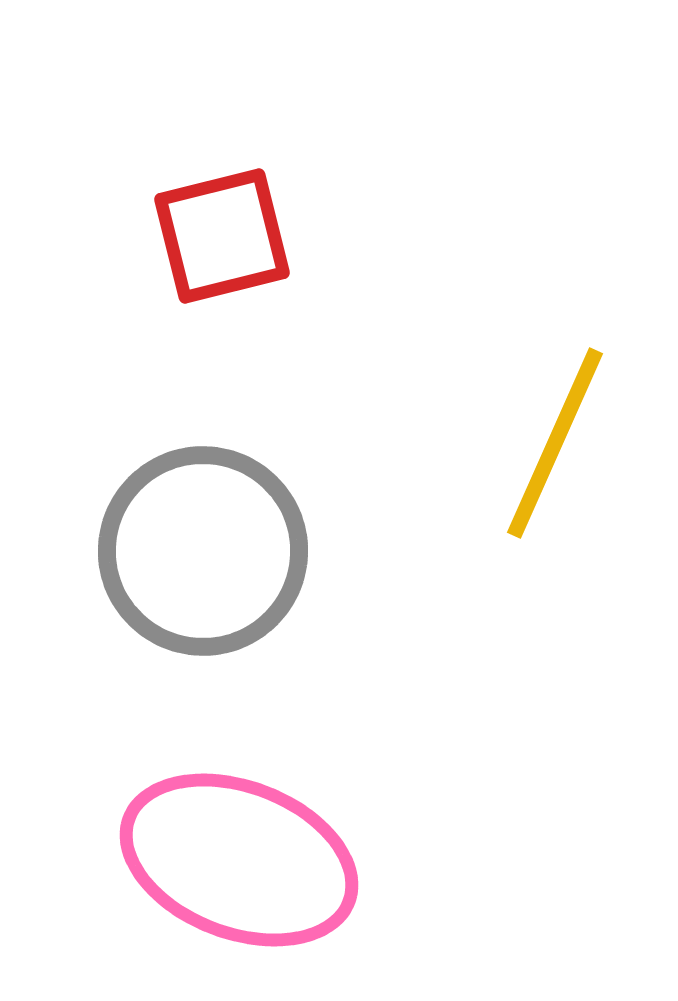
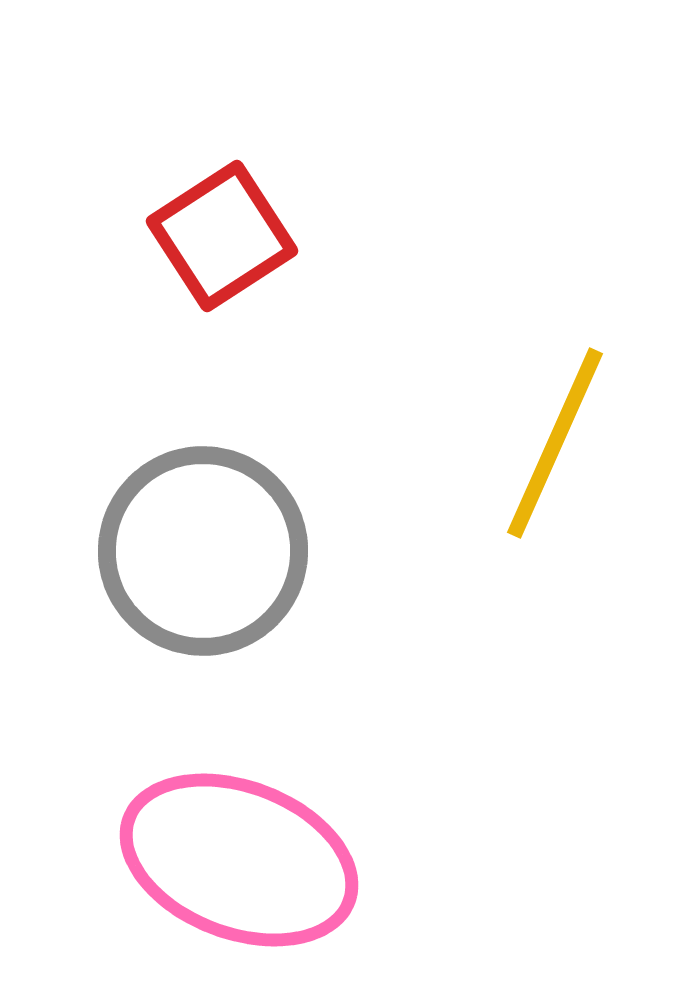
red square: rotated 19 degrees counterclockwise
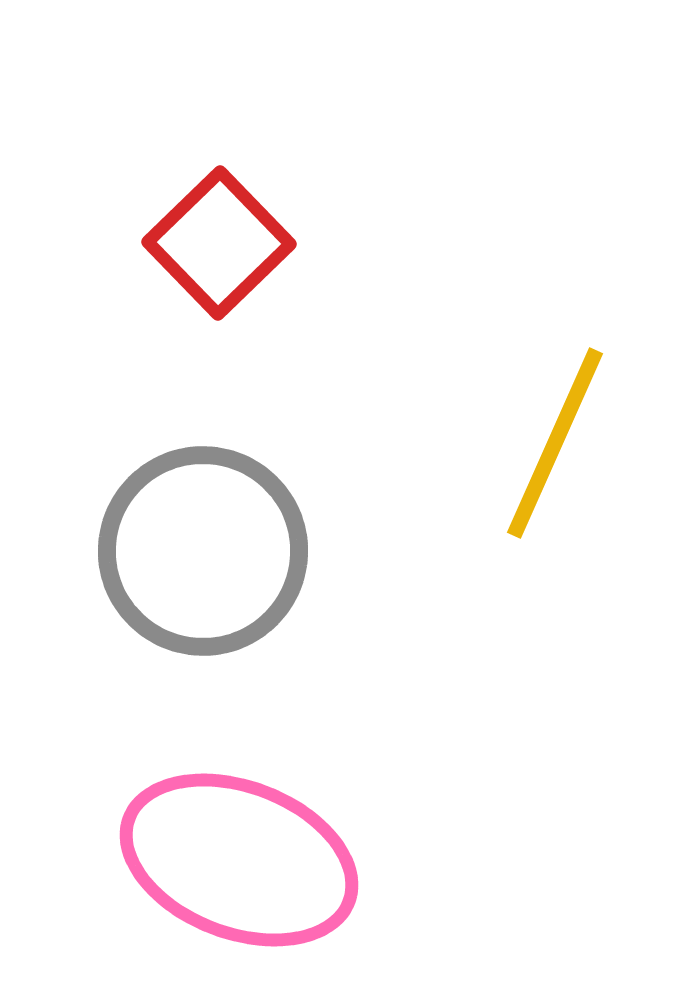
red square: moved 3 px left, 7 px down; rotated 11 degrees counterclockwise
